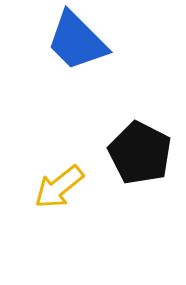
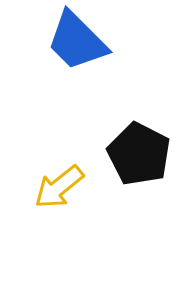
black pentagon: moved 1 px left, 1 px down
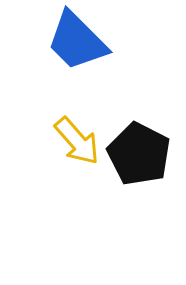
yellow arrow: moved 18 px right, 46 px up; rotated 92 degrees counterclockwise
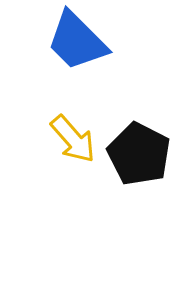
yellow arrow: moved 4 px left, 2 px up
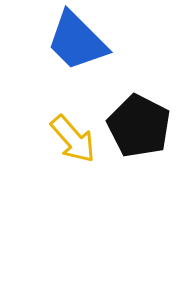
black pentagon: moved 28 px up
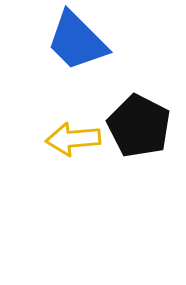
yellow arrow: rotated 126 degrees clockwise
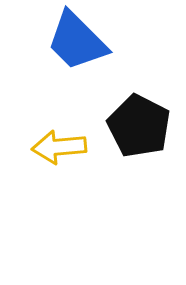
yellow arrow: moved 14 px left, 8 px down
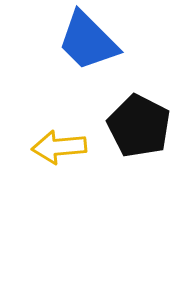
blue trapezoid: moved 11 px right
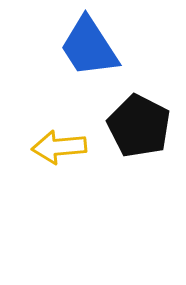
blue trapezoid: moved 1 px right, 6 px down; rotated 12 degrees clockwise
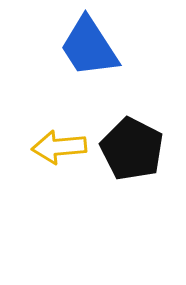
black pentagon: moved 7 px left, 23 px down
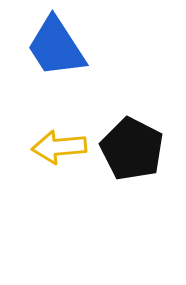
blue trapezoid: moved 33 px left
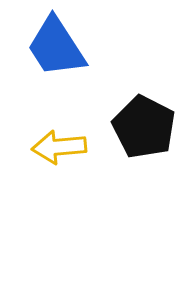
black pentagon: moved 12 px right, 22 px up
